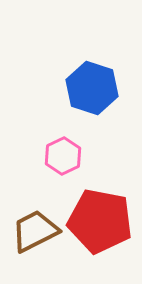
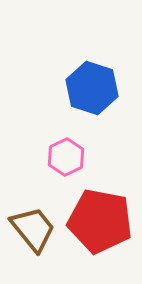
pink hexagon: moved 3 px right, 1 px down
brown trapezoid: moved 2 px left, 2 px up; rotated 78 degrees clockwise
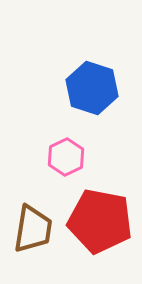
brown trapezoid: rotated 48 degrees clockwise
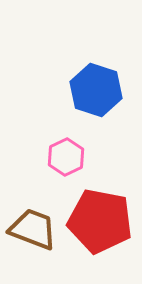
blue hexagon: moved 4 px right, 2 px down
brown trapezoid: rotated 78 degrees counterclockwise
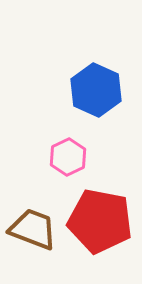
blue hexagon: rotated 6 degrees clockwise
pink hexagon: moved 2 px right
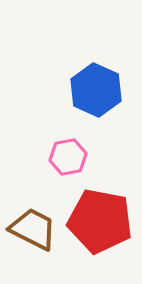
pink hexagon: rotated 15 degrees clockwise
brown trapezoid: rotated 6 degrees clockwise
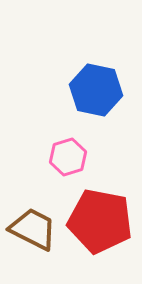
blue hexagon: rotated 12 degrees counterclockwise
pink hexagon: rotated 6 degrees counterclockwise
